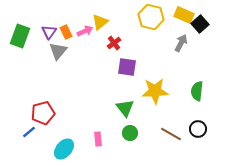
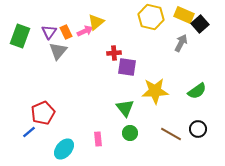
yellow triangle: moved 4 px left
red cross: moved 10 px down; rotated 32 degrees clockwise
green semicircle: rotated 132 degrees counterclockwise
red pentagon: rotated 10 degrees counterclockwise
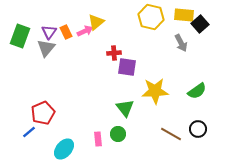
yellow rectangle: rotated 18 degrees counterclockwise
gray arrow: rotated 126 degrees clockwise
gray triangle: moved 12 px left, 3 px up
green circle: moved 12 px left, 1 px down
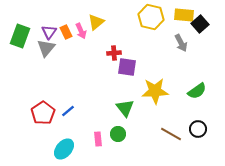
pink arrow: moved 4 px left; rotated 91 degrees clockwise
red pentagon: rotated 10 degrees counterclockwise
blue line: moved 39 px right, 21 px up
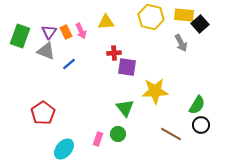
yellow triangle: moved 10 px right; rotated 36 degrees clockwise
gray triangle: moved 3 px down; rotated 48 degrees counterclockwise
green semicircle: moved 14 px down; rotated 24 degrees counterclockwise
blue line: moved 1 px right, 47 px up
black circle: moved 3 px right, 4 px up
pink rectangle: rotated 24 degrees clockwise
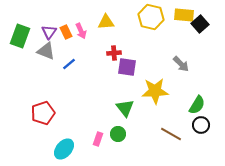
gray arrow: moved 21 px down; rotated 18 degrees counterclockwise
red pentagon: rotated 15 degrees clockwise
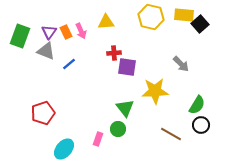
green circle: moved 5 px up
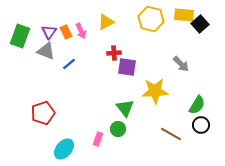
yellow hexagon: moved 2 px down
yellow triangle: rotated 24 degrees counterclockwise
